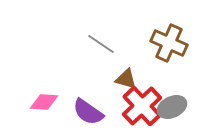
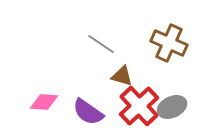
brown triangle: moved 4 px left, 3 px up
red cross: moved 3 px left
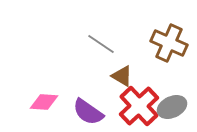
brown triangle: rotated 15 degrees clockwise
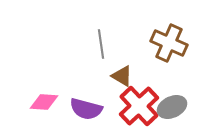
gray line: rotated 48 degrees clockwise
purple semicircle: moved 2 px left, 3 px up; rotated 20 degrees counterclockwise
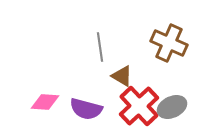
gray line: moved 1 px left, 3 px down
pink diamond: moved 1 px right
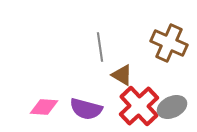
brown triangle: moved 1 px up
pink diamond: moved 1 px left, 5 px down
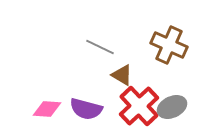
brown cross: moved 2 px down
gray line: rotated 56 degrees counterclockwise
pink diamond: moved 3 px right, 2 px down
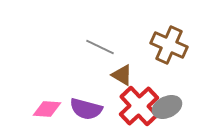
gray ellipse: moved 5 px left
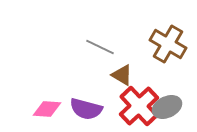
brown cross: moved 1 px left, 1 px up; rotated 6 degrees clockwise
